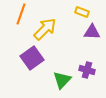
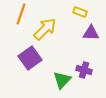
yellow rectangle: moved 2 px left
purple triangle: moved 1 px left, 1 px down
purple square: moved 2 px left
purple cross: moved 3 px left
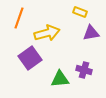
orange line: moved 2 px left, 4 px down
yellow arrow: moved 2 px right, 4 px down; rotated 30 degrees clockwise
purple triangle: rotated 12 degrees counterclockwise
green triangle: moved 2 px left, 1 px up; rotated 42 degrees clockwise
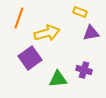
green triangle: moved 2 px left
